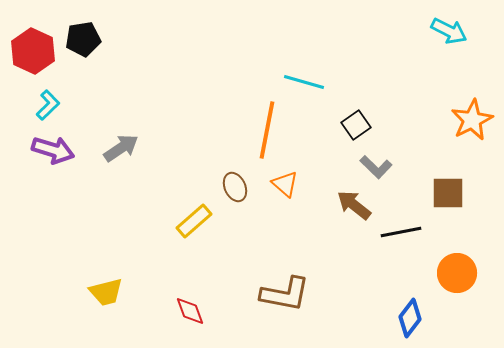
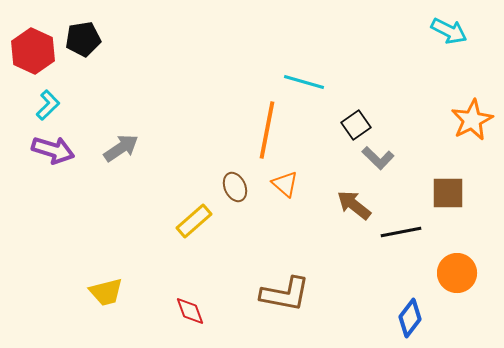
gray L-shape: moved 2 px right, 9 px up
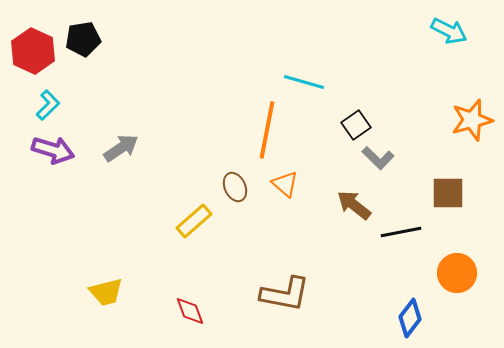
orange star: rotated 12 degrees clockwise
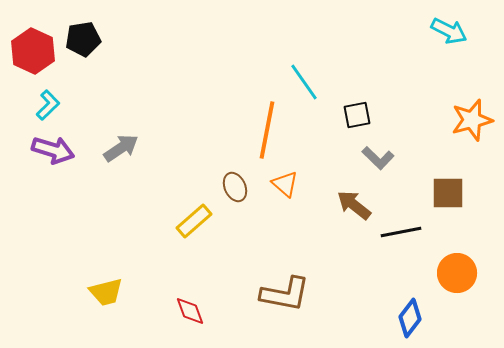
cyan line: rotated 39 degrees clockwise
black square: moved 1 px right, 10 px up; rotated 24 degrees clockwise
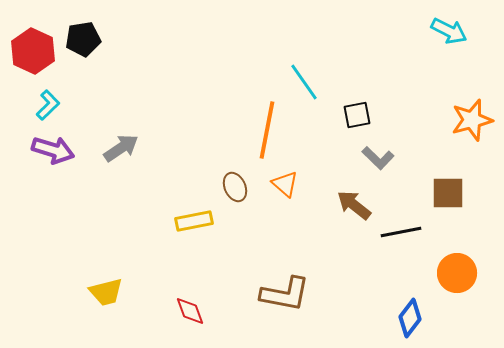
yellow rectangle: rotated 30 degrees clockwise
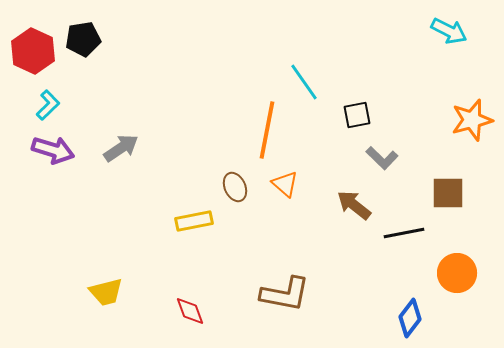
gray L-shape: moved 4 px right
black line: moved 3 px right, 1 px down
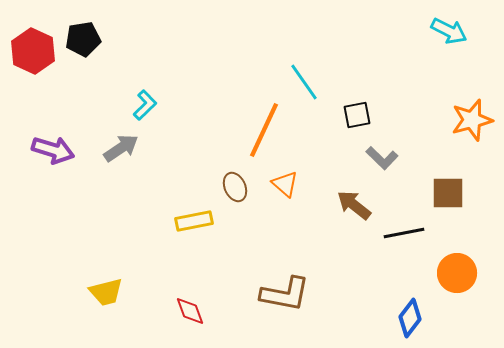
cyan L-shape: moved 97 px right
orange line: moved 3 px left; rotated 14 degrees clockwise
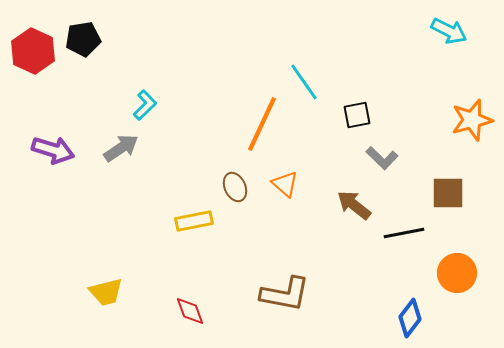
orange line: moved 2 px left, 6 px up
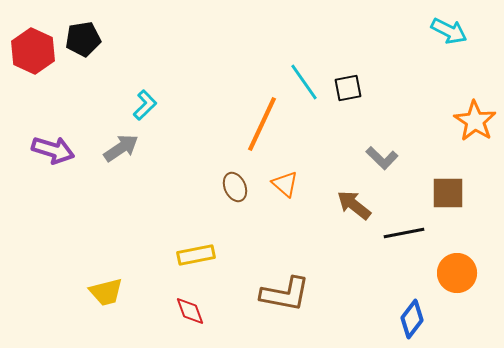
black square: moved 9 px left, 27 px up
orange star: moved 3 px right, 1 px down; rotated 24 degrees counterclockwise
yellow rectangle: moved 2 px right, 34 px down
blue diamond: moved 2 px right, 1 px down
